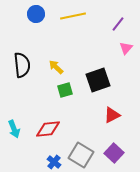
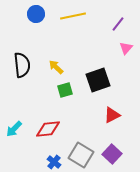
cyan arrow: rotated 66 degrees clockwise
purple square: moved 2 px left, 1 px down
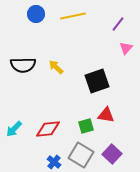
black semicircle: moved 1 px right; rotated 95 degrees clockwise
black square: moved 1 px left, 1 px down
green square: moved 21 px right, 36 px down
red triangle: moved 6 px left; rotated 36 degrees clockwise
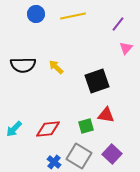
gray square: moved 2 px left, 1 px down
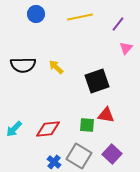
yellow line: moved 7 px right, 1 px down
green square: moved 1 px right, 1 px up; rotated 21 degrees clockwise
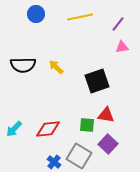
pink triangle: moved 4 px left, 1 px up; rotated 40 degrees clockwise
purple square: moved 4 px left, 10 px up
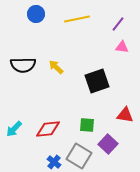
yellow line: moved 3 px left, 2 px down
pink triangle: rotated 16 degrees clockwise
red triangle: moved 19 px right
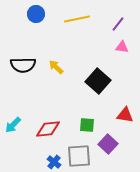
black square: moved 1 px right; rotated 30 degrees counterclockwise
cyan arrow: moved 1 px left, 4 px up
gray square: rotated 35 degrees counterclockwise
